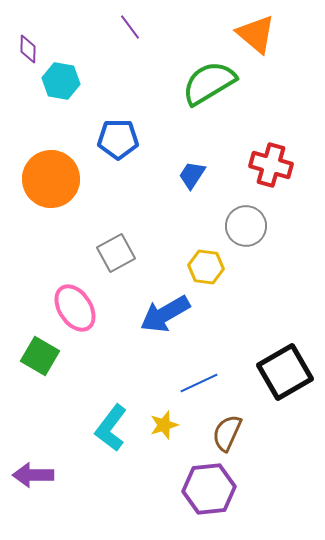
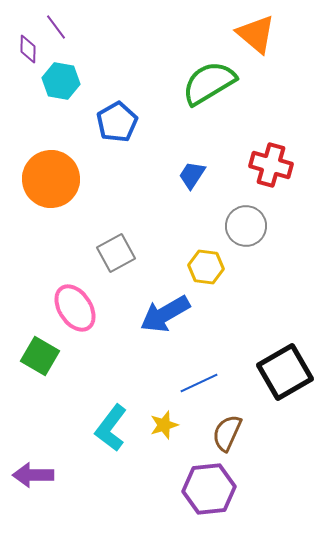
purple line: moved 74 px left
blue pentagon: moved 1 px left, 17 px up; rotated 30 degrees counterclockwise
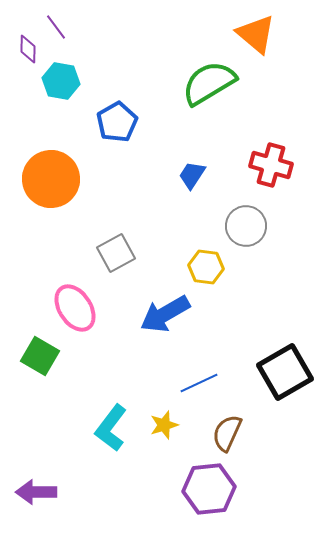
purple arrow: moved 3 px right, 17 px down
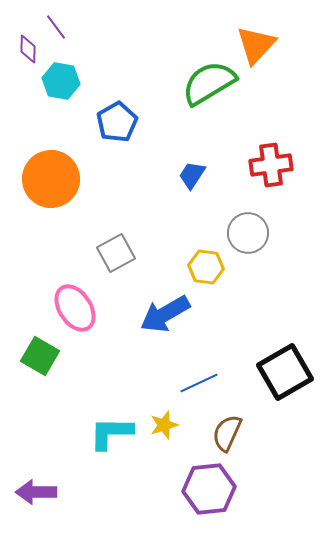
orange triangle: moved 11 px down; rotated 33 degrees clockwise
red cross: rotated 24 degrees counterclockwise
gray circle: moved 2 px right, 7 px down
cyan L-shape: moved 5 px down; rotated 54 degrees clockwise
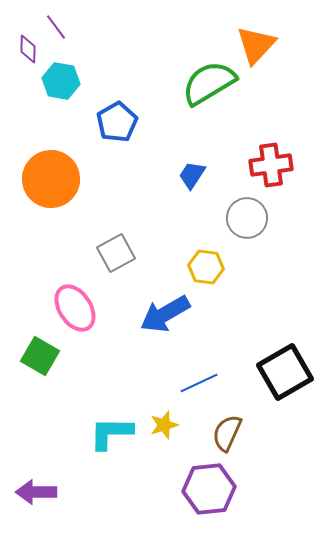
gray circle: moved 1 px left, 15 px up
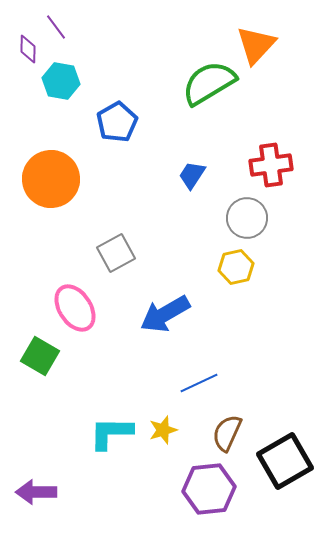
yellow hexagon: moved 30 px right; rotated 20 degrees counterclockwise
black square: moved 89 px down
yellow star: moved 1 px left, 5 px down
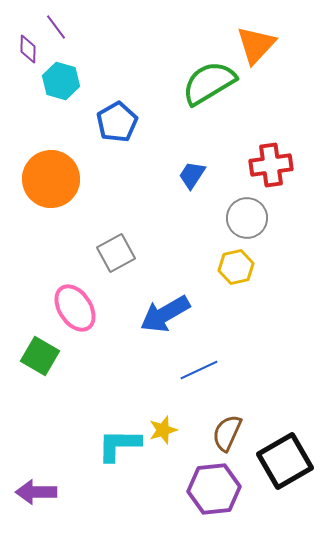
cyan hexagon: rotated 6 degrees clockwise
blue line: moved 13 px up
cyan L-shape: moved 8 px right, 12 px down
purple hexagon: moved 5 px right
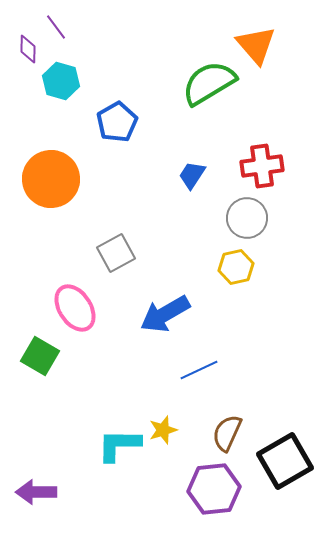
orange triangle: rotated 24 degrees counterclockwise
red cross: moved 9 px left, 1 px down
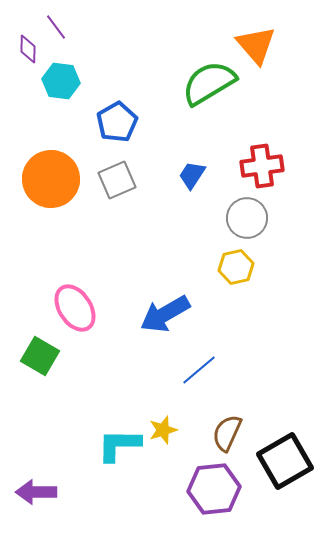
cyan hexagon: rotated 9 degrees counterclockwise
gray square: moved 1 px right, 73 px up; rotated 6 degrees clockwise
blue line: rotated 15 degrees counterclockwise
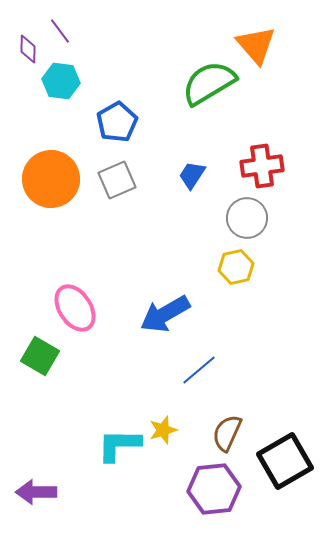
purple line: moved 4 px right, 4 px down
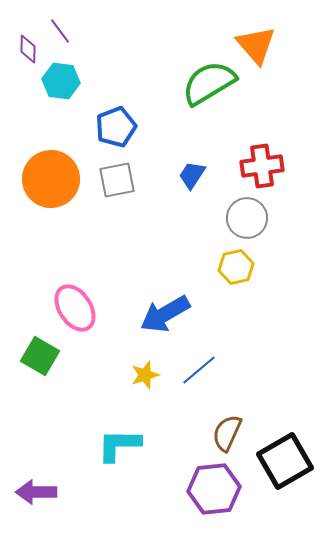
blue pentagon: moved 1 px left, 5 px down; rotated 9 degrees clockwise
gray square: rotated 12 degrees clockwise
yellow star: moved 18 px left, 55 px up
